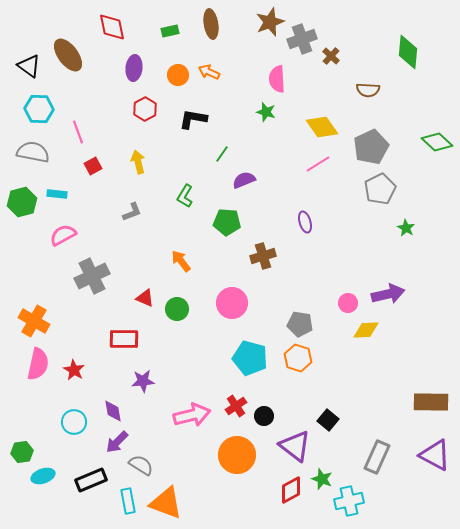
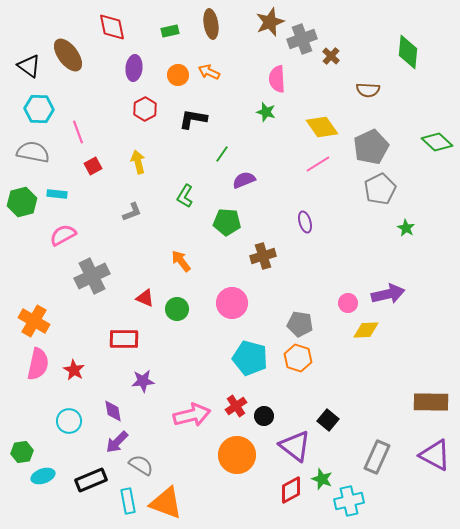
cyan circle at (74, 422): moved 5 px left, 1 px up
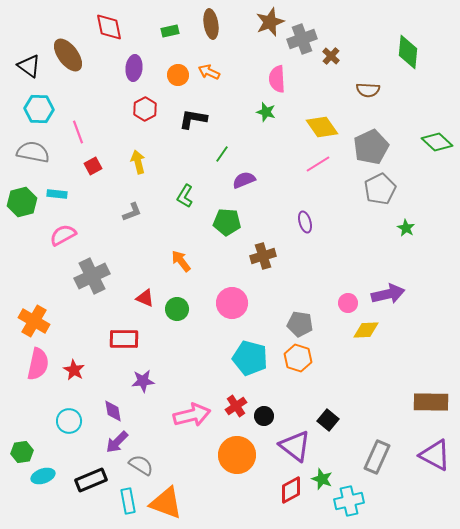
red diamond at (112, 27): moved 3 px left
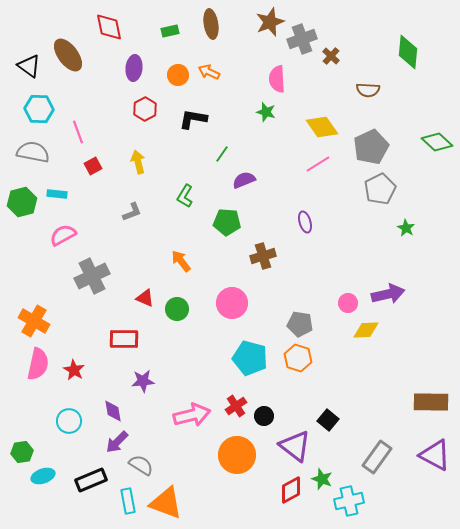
gray rectangle at (377, 457): rotated 12 degrees clockwise
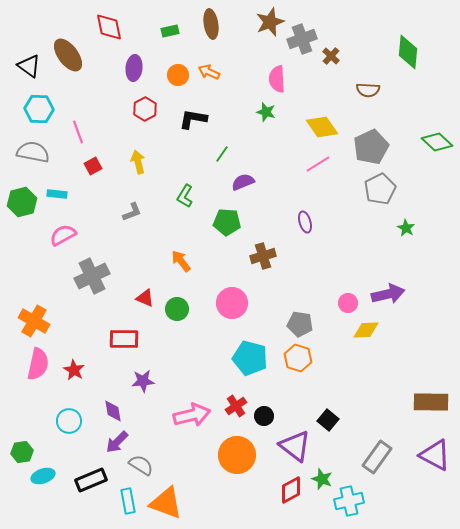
purple semicircle at (244, 180): moved 1 px left, 2 px down
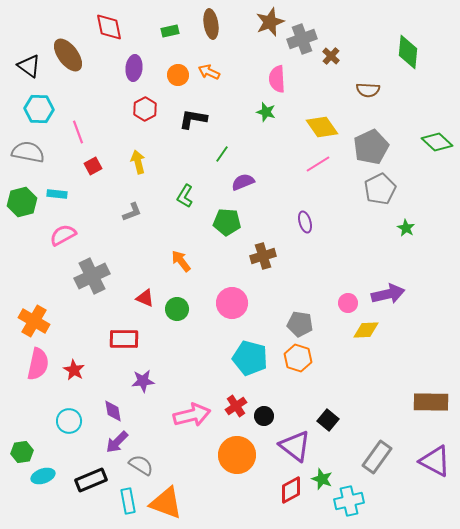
gray semicircle at (33, 152): moved 5 px left
purple triangle at (435, 455): moved 6 px down
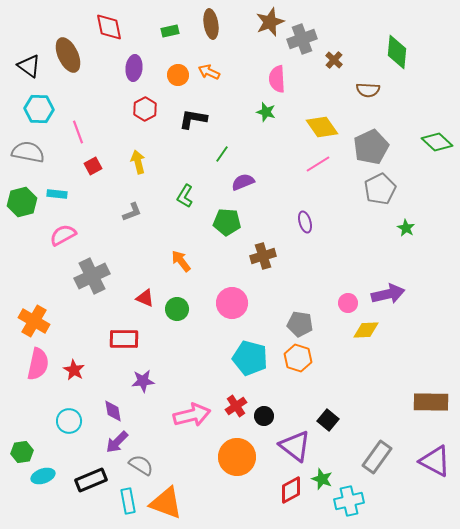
green diamond at (408, 52): moved 11 px left
brown ellipse at (68, 55): rotated 12 degrees clockwise
brown cross at (331, 56): moved 3 px right, 4 px down
orange circle at (237, 455): moved 2 px down
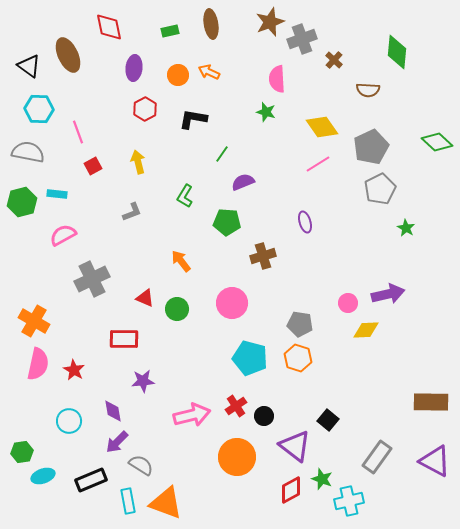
gray cross at (92, 276): moved 3 px down
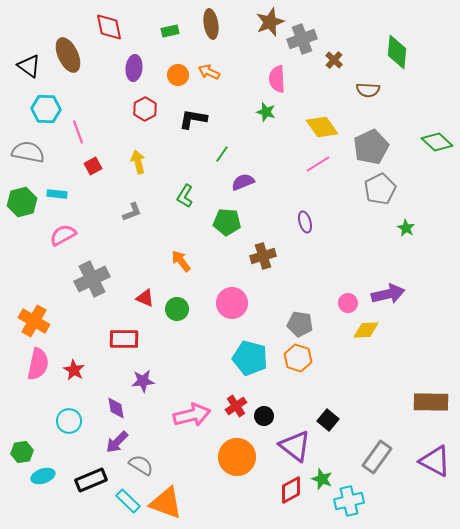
cyan hexagon at (39, 109): moved 7 px right
purple diamond at (113, 411): moved 3 px right, 3 px up
cyan rectangle at (128, 501): rotated 35 degrees counterclockwise
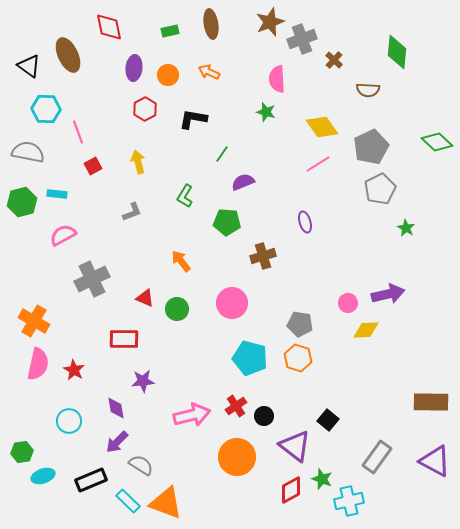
orange circle at (178, 75): moved 10 px left
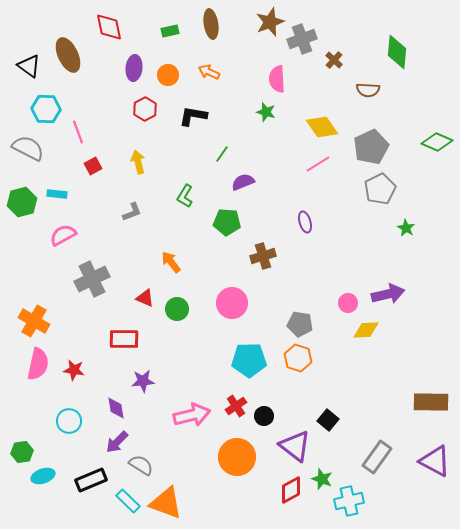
black L-shape at (193, 119): moved 3 px up
green diamond at (437, 142): rotated 20 degrees counterclockwise
gray semicircle at (28, 152): moved 4 px up; rotated 16 degrees clockwise
orange arrow at (181, 261): moved 10 px left, 1 px down
cyan pentagon at (250, 358): moved 1 px left, 2 px down; rotated 16 degrees counterclockwise
red star at (74, 370): rotated 20 degrees counterclockwise
